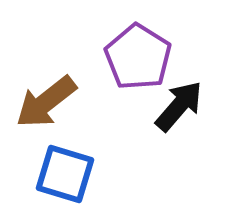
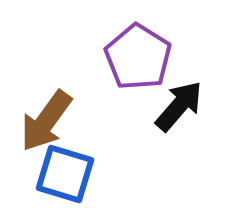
brown arrow: moved 19 px down; rotated 16 degrees counterclockwise
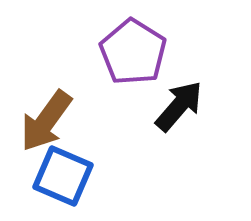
purple pentagon: moved 5 px left, 5 px up
blue square: moved 2 px left, 2 px down; rotated 6 degrees clockwise
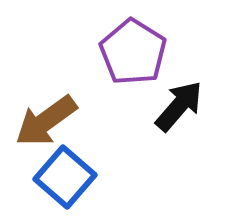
brown arrow: rotated 18 degrees clockwise
blue square: moved 2 px right, 1 px down; rotated 18 degrees clockwise
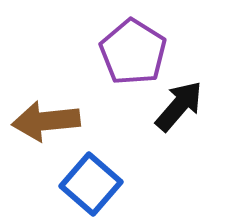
brown arrow: rotated 30 degrees clockwise
blue square: moved 26 px right, 7 px down
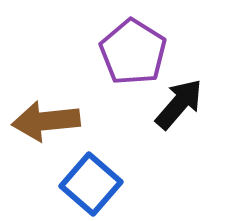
black arrow: moved 2 px up
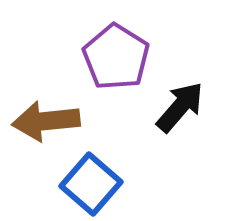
purple pentagon: moved 17 px left, 5 px down
black arrow: moved 1 px right, 3 px down
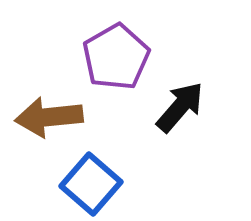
purple pentagon: rotated 10 degrees clockwise
brown arrow: moved 3 px right, 4 px up
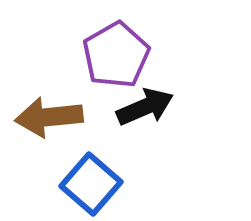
purple pentagon: moved 2 px up
black arrow: moved 35 px left; rotated 26 degrees clockwise
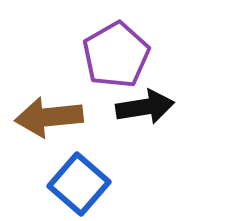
black arrow: rotated 14 degrees clockwise
blue square: moved 12 px left
